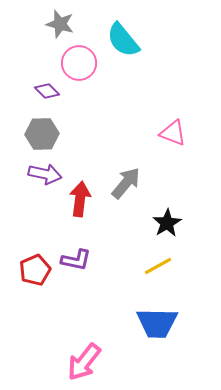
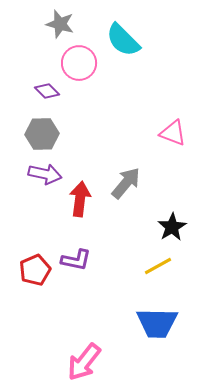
cyan semicircle: rotated 6 degrees counterclockwise
black star: moved 5 px right, 4 px down
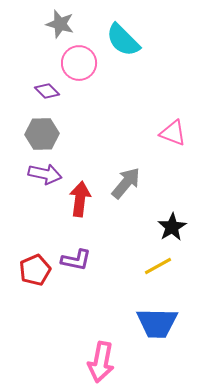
pink arrow: moved 17 px right; rotated 27 degrees counterclockwise
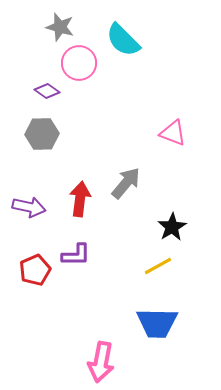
gray star: moved 3 px down
purple diamond: rotated 10 degrees counterclockwise
purple arrow: moved 16 px left, 33 px down
purple L-shape: moved 5 px up; rotated 12 degrees counterclockwise
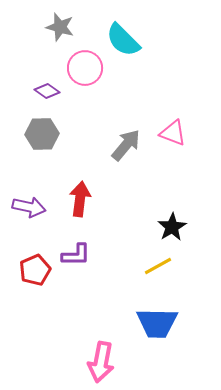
pink circle: moved 6 px right, 5 px down
gray arrow: moved 38 px up
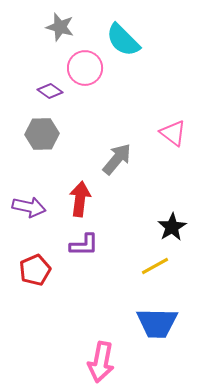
purple diamond: moved 3 px right
pink triangle: rotated 16 degrees clockwise
gray arrow: moved 9 px left, 14 px down
purple L-shape: moved 8 px right, 10 px up
yellow line: moved 3 px left
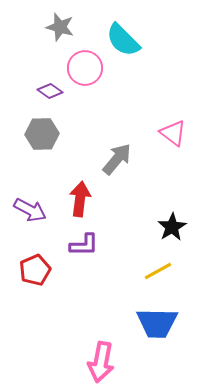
purple arrow: moved 1 px right, 3 px down; rotated 16 degrees clockwise
yellow line: moved 3 px right, 5 px down
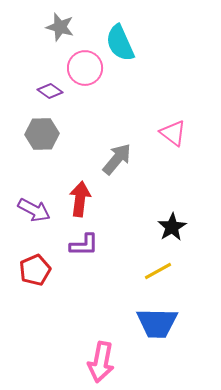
cyan semicircle: moved 3 px left, 3 px down; rotated 21 degrees clockwise
purple arrow: moved 4 px right
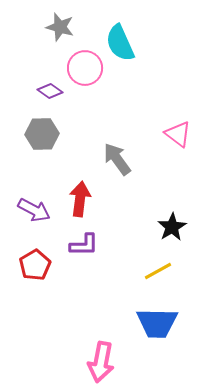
pink triangle: moved 5 px right, 1 px down
gray arrow: rotated 76 degrees counterclockwise
red pentagon: moved 5 px up; rotated 8 degrees counterclockwise
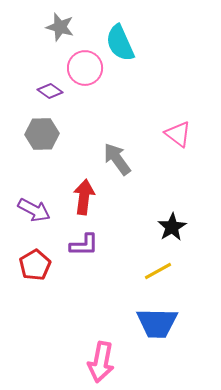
red arrow: moved 4 px right, 2 px up
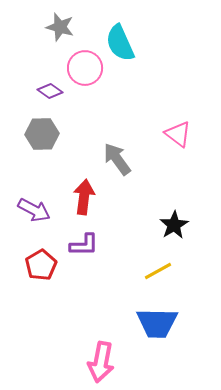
black star: moved 2 px right, 2 px up
red pentagon: moved 6 px right
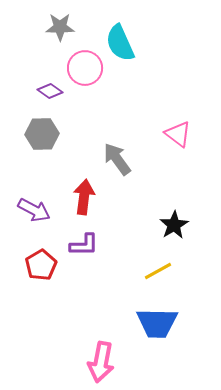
gray star: rotated 16 degrees counterclockwise
